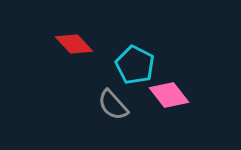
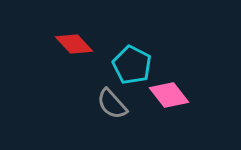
cyan pentagon: moved 3 px left
gray semicircle: moved 1 px left, 1 px up
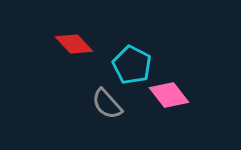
gray semicircle: moved 5 px left
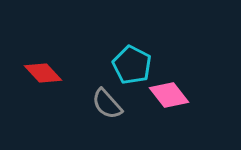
red diamond: moved 31 px left, 29 px down
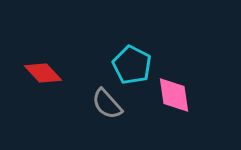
pink diamond: moved 5 px right; rotated 30 degrees clockwise
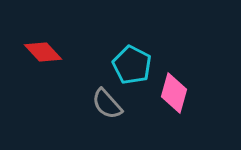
red diamond: moved 21 px up
pink diamond: moved 2 px up; rotated 24 degrees clockwise
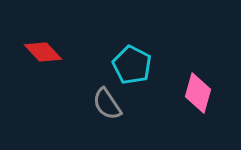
pink diamond: moved 24 px right
gray semicircle: rotated 8 degrees clockwise
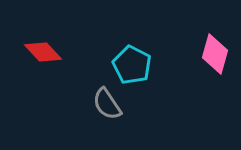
pink diamond: moved 17 px right, 39 px up
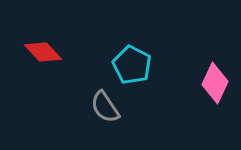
pink diamond: moved 29 px down; rotated 9 degrees clockwise
gray semicircle: moved 2 px left, 3 px down
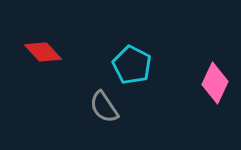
gray semicircle: moved 1 px left
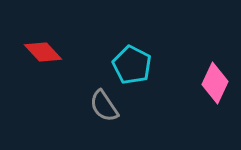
gray semicircle: moved 1 px up
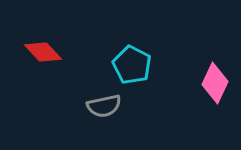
gray semicircle: rotated 68 degrees counterclockwise
